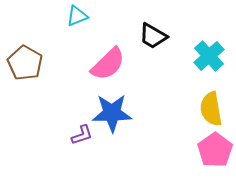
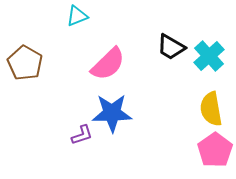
black trapezoid: moved 18 px right, 11 px down
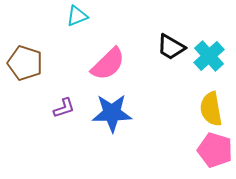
brown pentagon: rotated 12 degrees counterclockwise
purple L-shape: moved 18 px left, 27 px up
pink pentagon: rotated 20 degrees counterclockwise
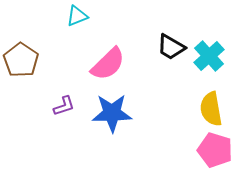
brown pentagon: moved 4 px left, 3 px up; rotated 16 degrees clockwise
purple L-shape: moved 2 px up
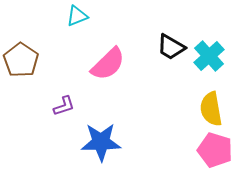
blue star: moved 11 px left, 29 px down
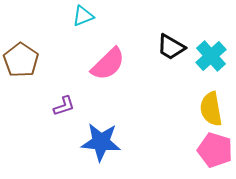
cyan triangle: moved 6 px right
cyan cross: moved 2 px right
blue star: rotated 6 degrees clockwise
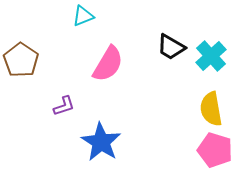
pink semicircle: rotated 15 degrees counterclockwise
blue star: rotated 27 degrees clockwise
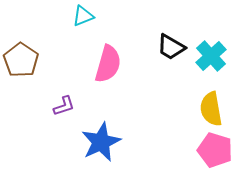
pink semicircle: rotated 15 degrees counterclockwise
blue star: rotated 15 degrees clockwise
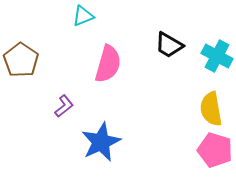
black trapezoid: moved 2 px left, 2 px up
cyan cross: moved 6 px right; rotated 20 degrees counterclockwise
purple L-shape: rotated 20 degrees counterclockwise
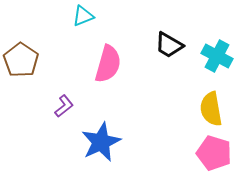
pink pentagon: moved 1 px left, 3 px down
